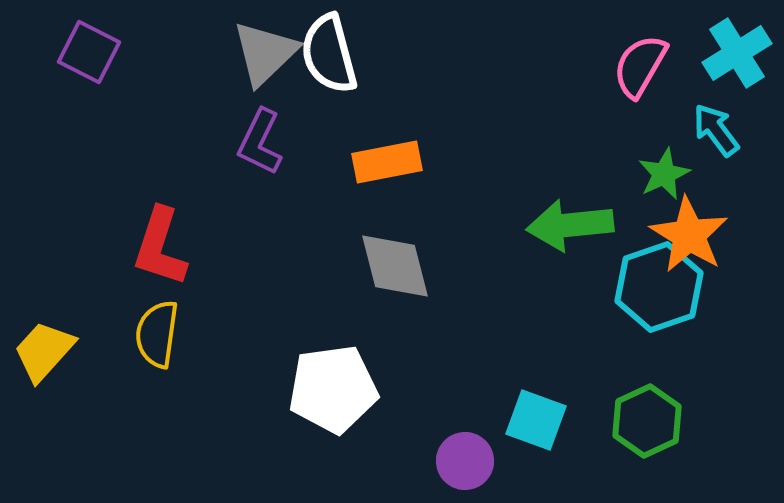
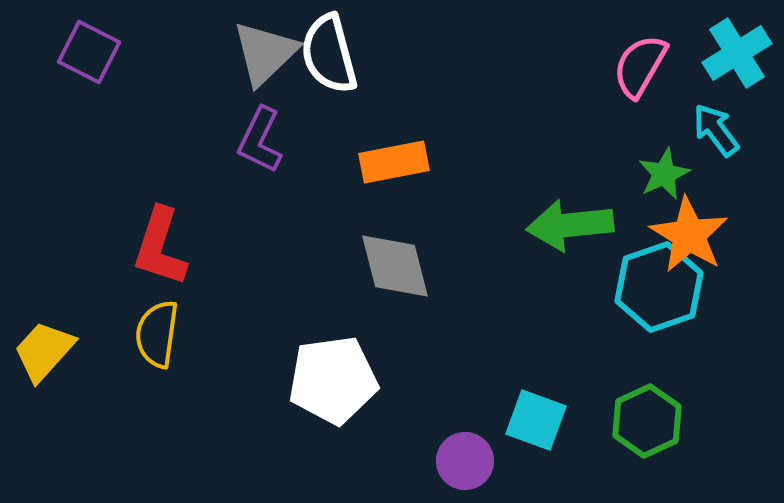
purple L-shape: moved 2 px up
orange rectangle: moved 7 px right
white pentagon: moved 9 px up
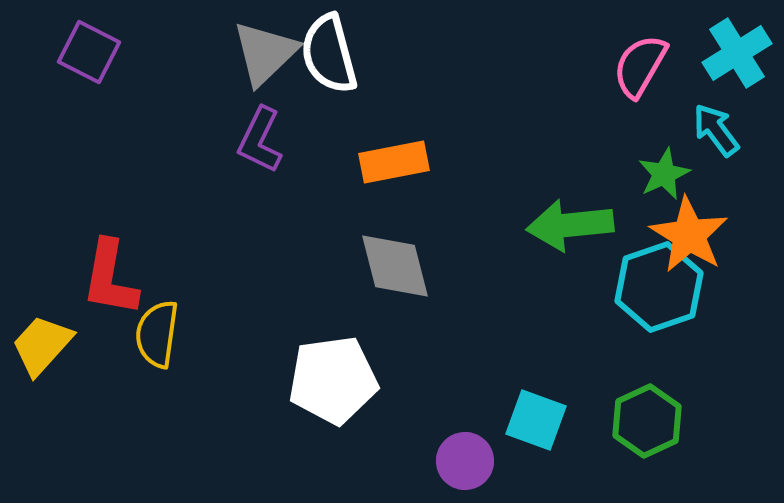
red L-shape: moved 50 px left, 31 px down; rotated 8 degrees counterclockwise
yellow trapezoid: moved 2 px left, 6 px up
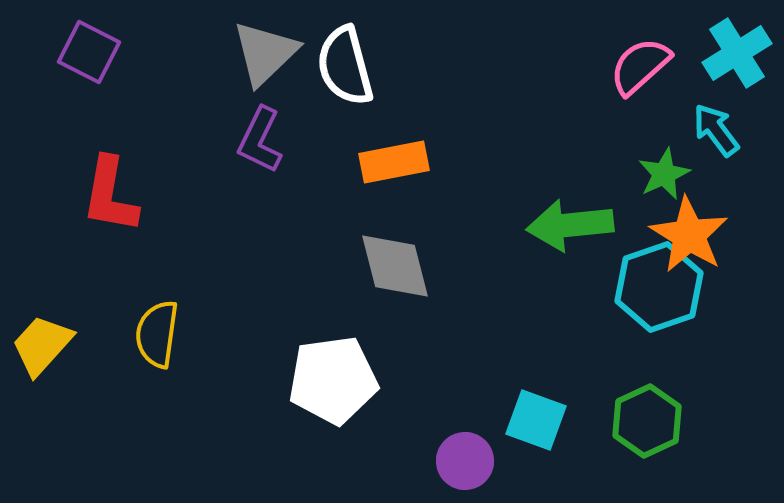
white semicircle: moved 16 px right, 12 px down
pink semicircle: rotated 18 degrees clockwise
red L-shape: moved 83 px up
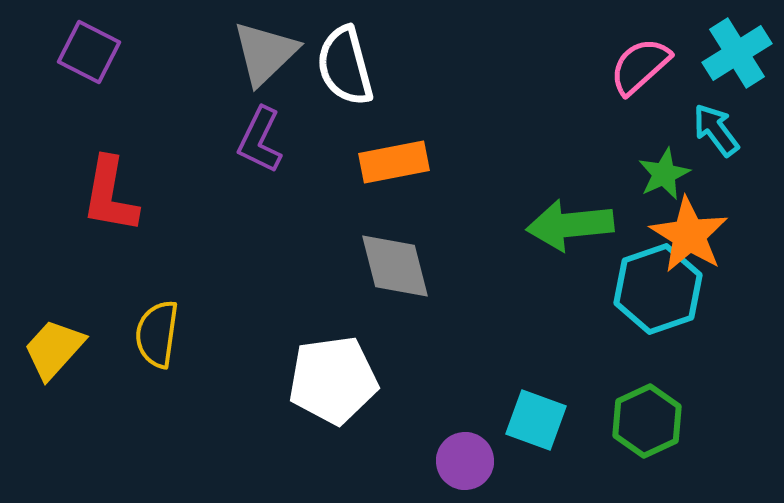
cyan hexagon: moved 1 px left, 2 px down
yellow trapezoid: moved 12 px right, 4 px down
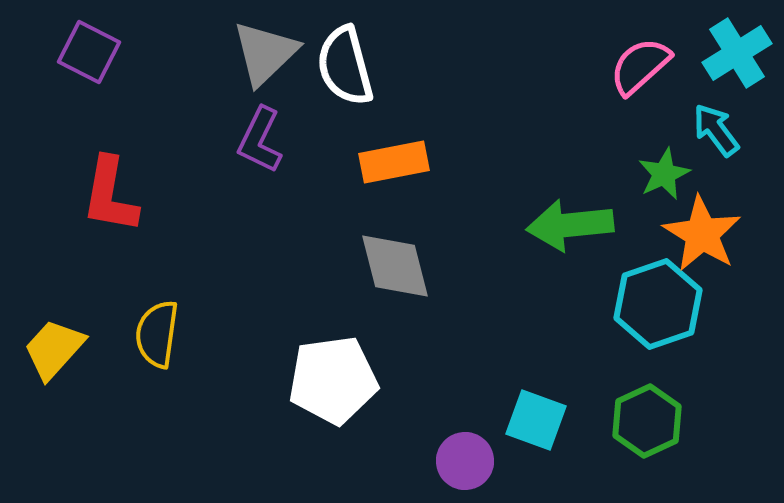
orange star: moved 13 px right, 1 px up
cyan hexagon: moved 15 px down
